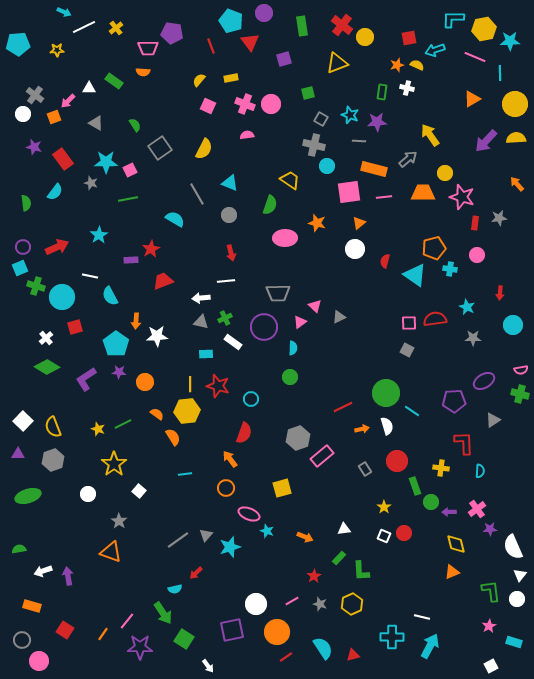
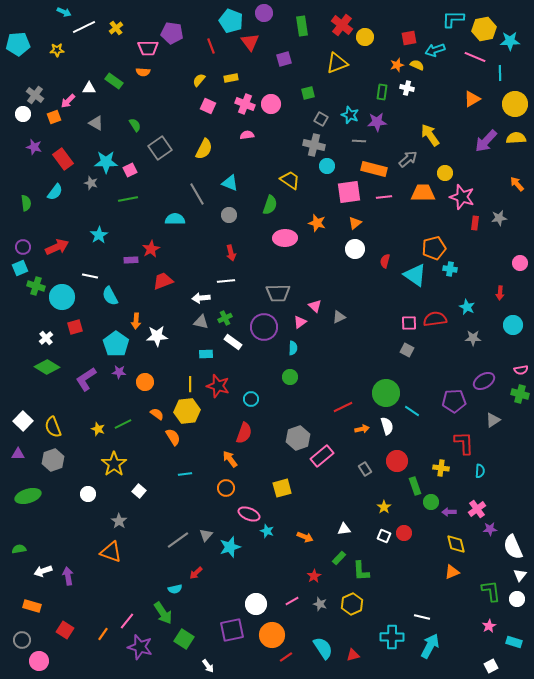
cyan semicircle at (175, 219): rotated 30 degrees counterclockwise
orange triangle at (359, 223): moved 4 px left
pink circle at (477, 255): moved 43 px right, 8 px down
orange circle at (277, 632): moved 5 px left, 3 px down
purple star at (140, 647): rotated 15 degrees clockwise
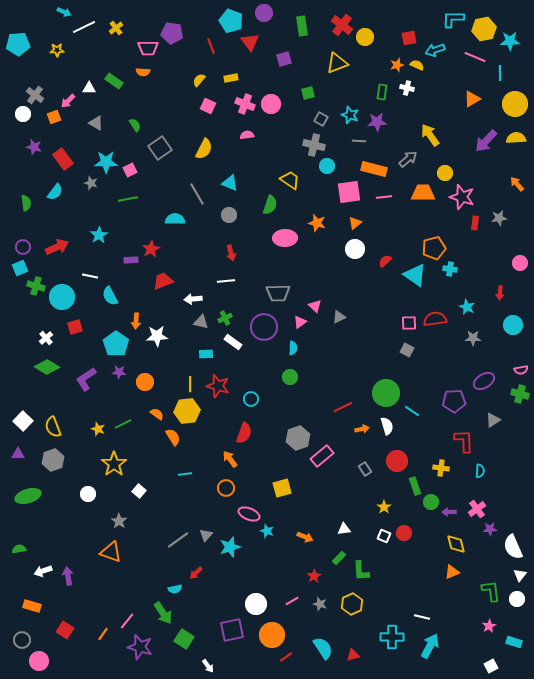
red semicircle at (385, 261): rotated 32 degrees clockwise
white arrow at (201, 298): moved 8 px left, 1 px down
red L-shape at (464, 443): moved 2 px up
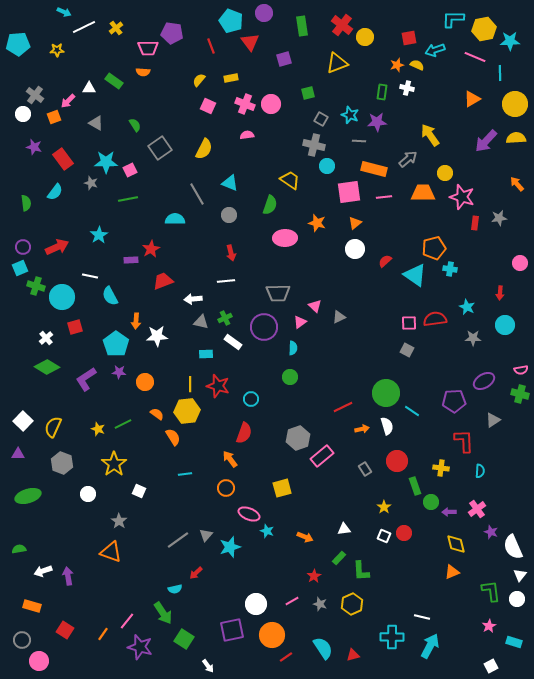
cyan circle at (513, 325): moved 8 px left
yellow semicircle at (53, 427): rotated 45 degrees clockwise
gray hexagon at (53, 460): moved 9 px right, 3 px down; rotated 20 degrees counterclockwise
white square at (139, 491): rotated 16 degrees counterclockwise
purple star at (490, 529): moved 1 px right, 3 px down; rotated 24 degrees clockwise
